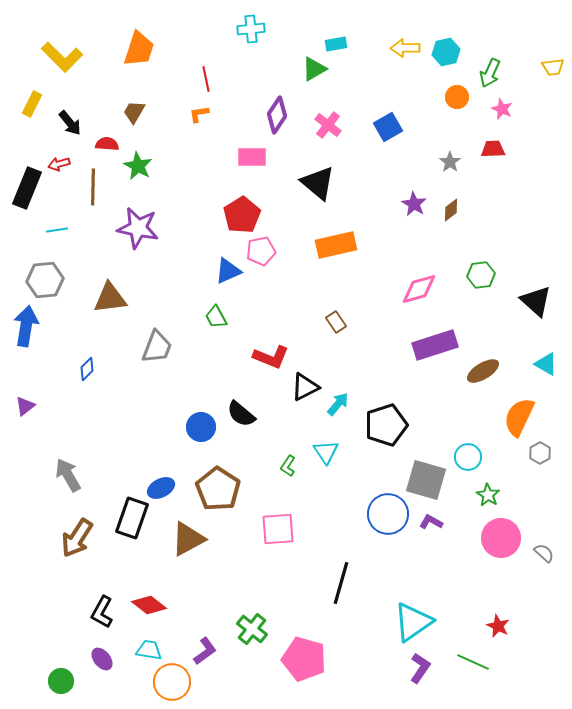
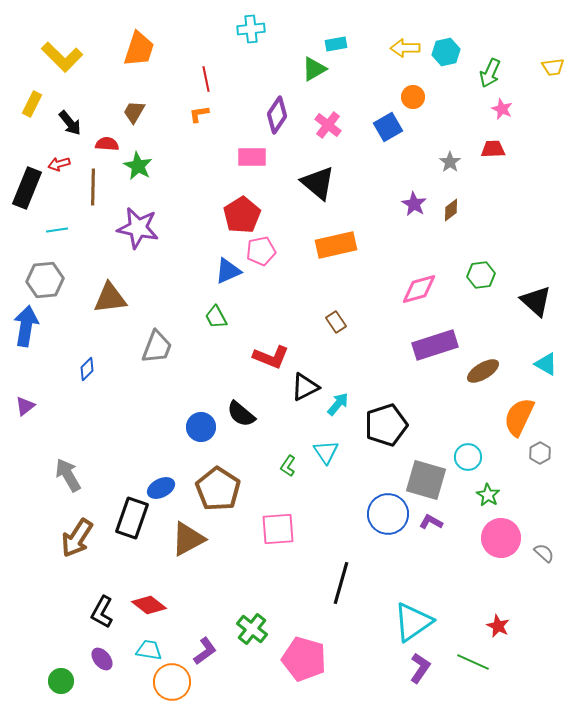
orange circle at (457, 97): moved 44 px left
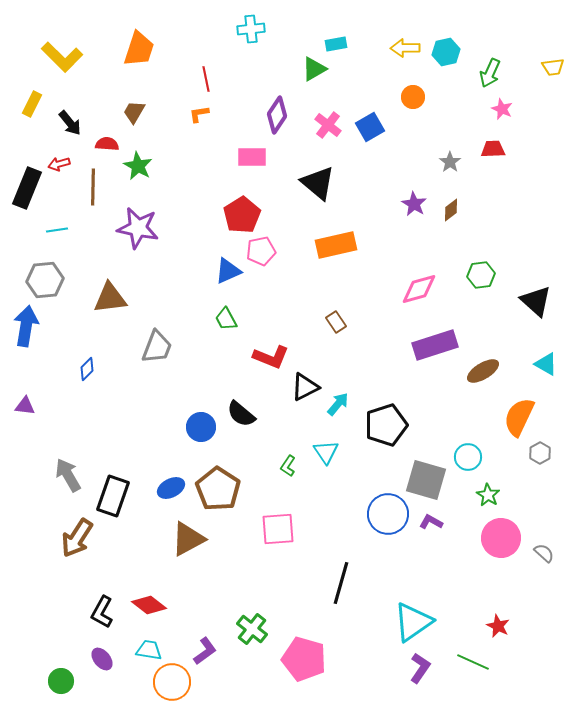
blue square at (388, 127): moved 18 px left
green trapezoid at (216, 317): moved 10 px right, 2 px down
purple triangle at (25, 406): rotated 45 degrees clockwise
blue ellipse at (161, 488): moved 10 px right
black rectangle at (132, 518): moved 19 px left, 22 px up
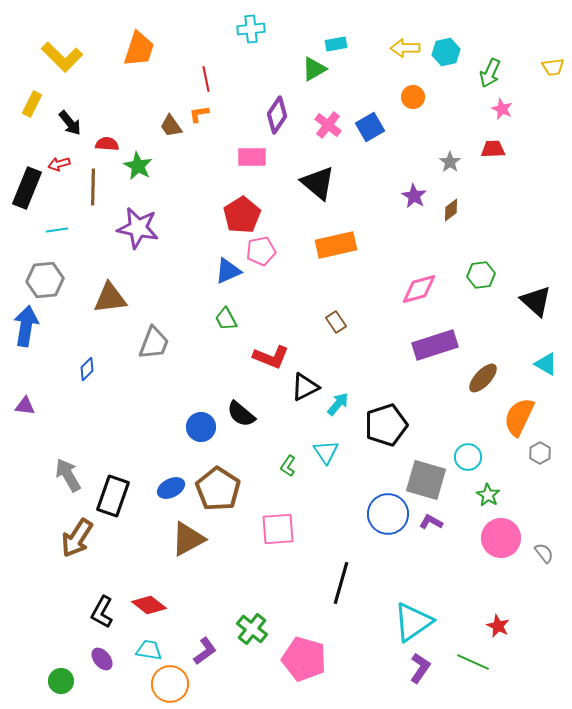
brown trapezoid at (134, 112): moved 37 px right, 14 px down; rotated 65 degrees counterclockwise
purple star at (414, 204): moved 8 px up
gray trapezoid at (157, 347): moved 3 px left, 4 px up
brown ellipse at (483, 371): moved 7 px down; rotated 16 degrees counterclockwise
gray semicircle at (544, 553): rotated 10 degrees clockwise
orange circle at (172, 682): moved 2 px left, 2 px down
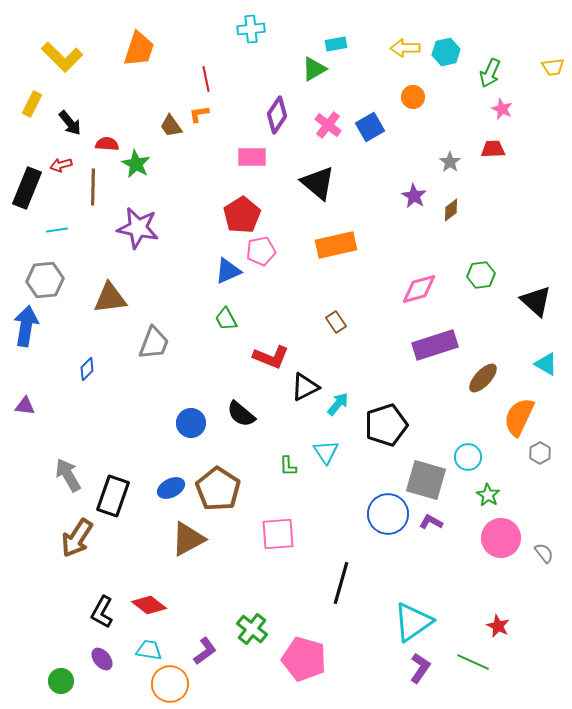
red arrow at (59, 164): moved 2 px right, 1 px down
green star at (138, 166): moved 2 px left, 2 px up
blue circle at (201, 427): moved 10 px left, 4 px up
green L-shape at (288, 466): rotated 35 degrees counterclockwise
pink square at (278, 529): moved 5 px down
